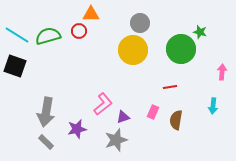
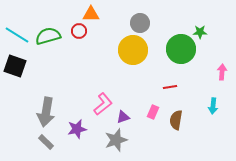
green star: rotated 16 degrees counterclockwise
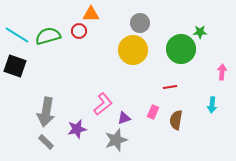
cyan arrow: moved 1 px left, 1 px up
purple triangle: moved 1 px right, 1 px down
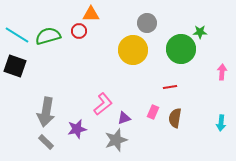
gray circle: moved 7 px right
cyan arrow: moved 9 px right, 18 px down
brown semicircle: moved 1 px left, 2 px up
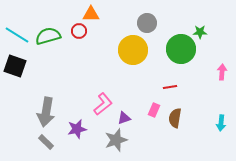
pink rectangle: moved 1 px right, 2 px up
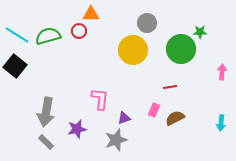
black square: rotated 20 degrees clockwise
pink L-shape: moved 3 px left, 5 px up; rotated 45 degrees counterclockwise
brown semicircle: rotated 54 degrees clockwise
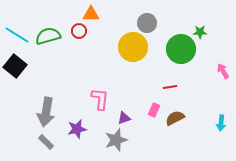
yellow circle: moved 3 px up
pink arrow: moved 1 px right, 1 px up; rotated 35 degrees counterclockwise
